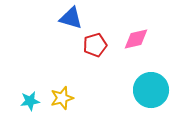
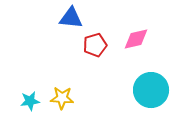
blue triangle: rotated 10 degrees counterclockwise
yellow star: rotated 20 degrees clockwise
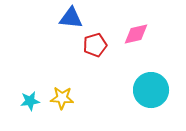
pink diamond: moved 5 px up
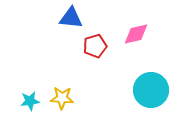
red pentagon: moved 1 px down
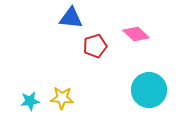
pink diamond: rotated 56 degrees clockwise
cyan circle: moved 2 px left
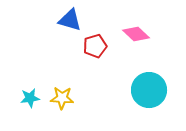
blue triangle: moved 1 px left, 2 px down; rotated 10 degrees clockwise
cyan star: moved 3 px up
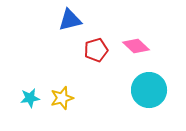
blue triangle: rotated 30 degrees counterclockwise
pink diamond: moved 12 px down
red pentagon: moved 1 px right, 4 px down
yellow star: rotated 20 degrees counterclockwise
